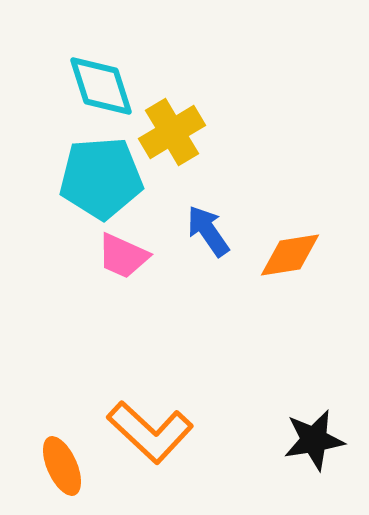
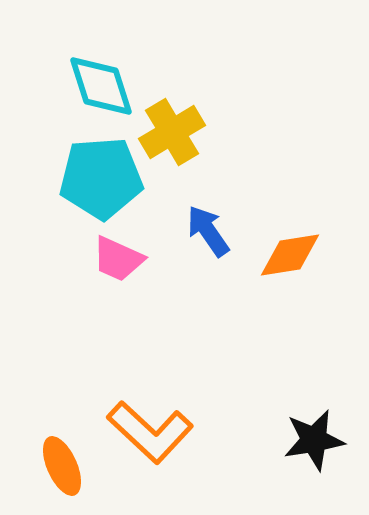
pink trapezoid: moved 5 px left, 3 px down
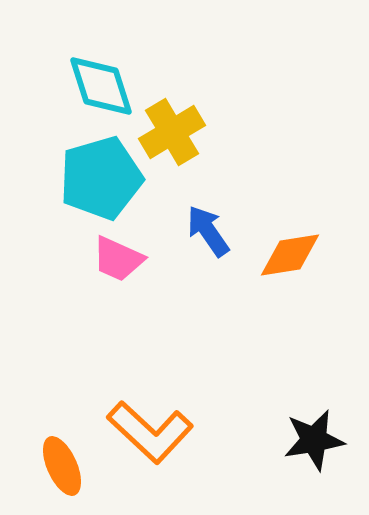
cyan pentagon: rotated 12 degrees counterclockwise
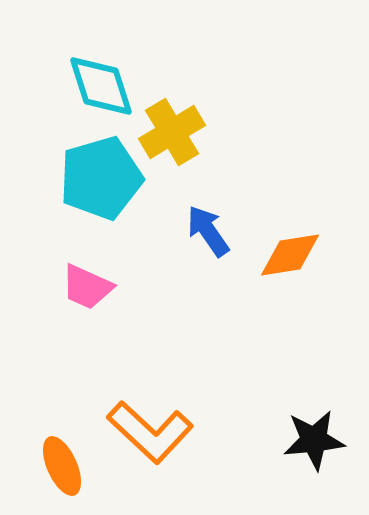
pink trapezoid: moved 31 px left, 28 px down
black star: rotated 4 degrees clockwise
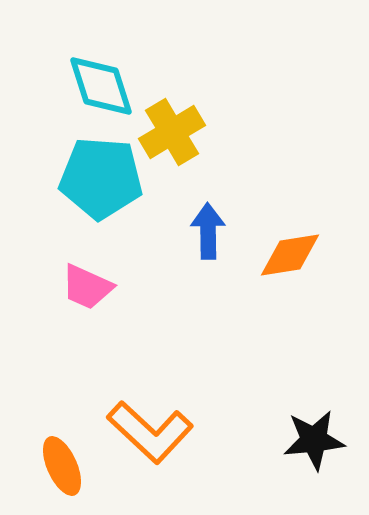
cyan pentagon: rotated 20 degrees clockwise
blue arrow: rotated 34 degrees clockwise
